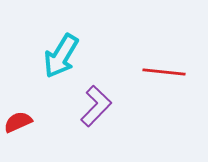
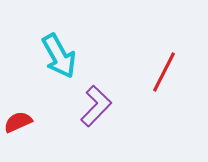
cyan arrow: moved 2 px left; rotated 60 degrees counterclockwise
red line: rotated 69 degrees counterclockwise
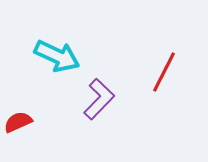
cyan arrow: moved 2 px left; rotated 36 degrees counterclockwise
purple L-shape: moved 3 px right, 7 px up
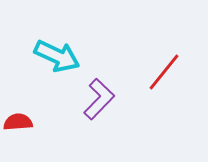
red line: rotated 12 degrees clockwise
red semicircle: rotated 20 degrees clockwise
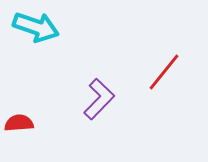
cyan arrow: moved 21 px left, 29 px up; rotated 6 degrees counterclockwise
red semicircle: moved 1 px right, 1 px down
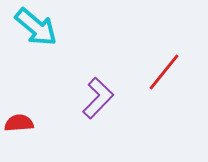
cyan arrow: rotated 21 degrees clockwise
purple L-shape: moved 1 px left, 1 px up
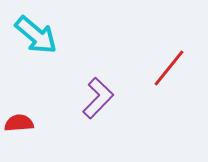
cyan arrow: moved 8 px down
red line: moved 5 px right, 4 px up
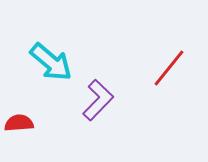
cyan arrow: moved 15 px right, 27 px down
purple L-shape: moved 2 px down
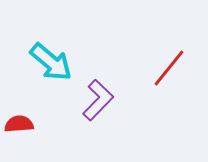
red semicircle: moved 1 px down
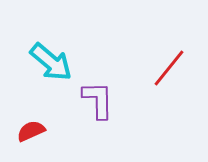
purple L-shape: rotated 45 degrees counterclockwise
red semicircle: moved 12 px right, 7 px down; rotated 20 degrees counterclockwise
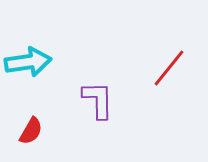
cyan arrow: moved 23 px left; rotated 48 degrees counterclockwise
red semicircle: rotated 144 degrees clockwise
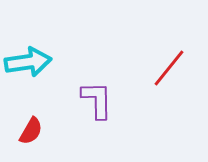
purple L-shape: moved 1 px left
